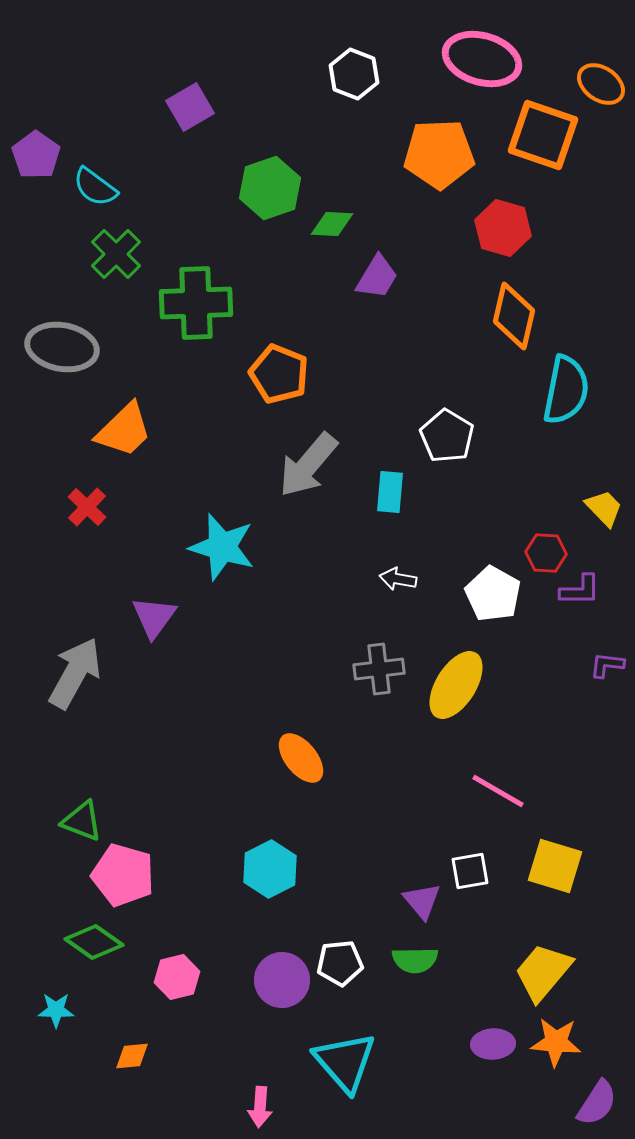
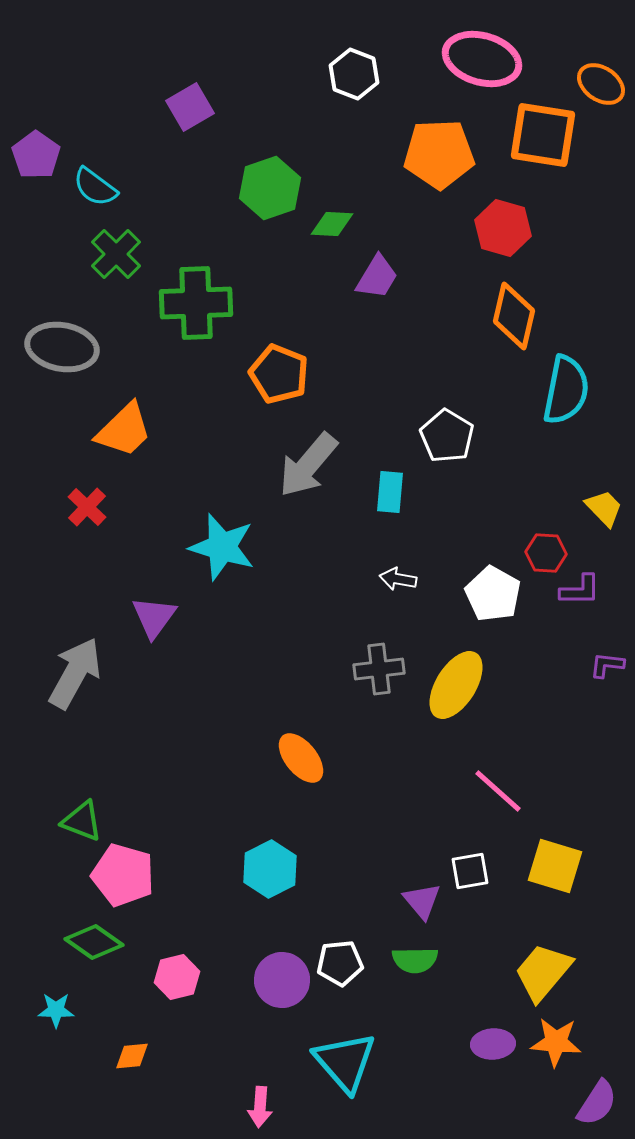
orange square at (543, 135): rotated 10 degrees counterclockwise
pink line at (498, 791): rotated 12 degrees clockwise
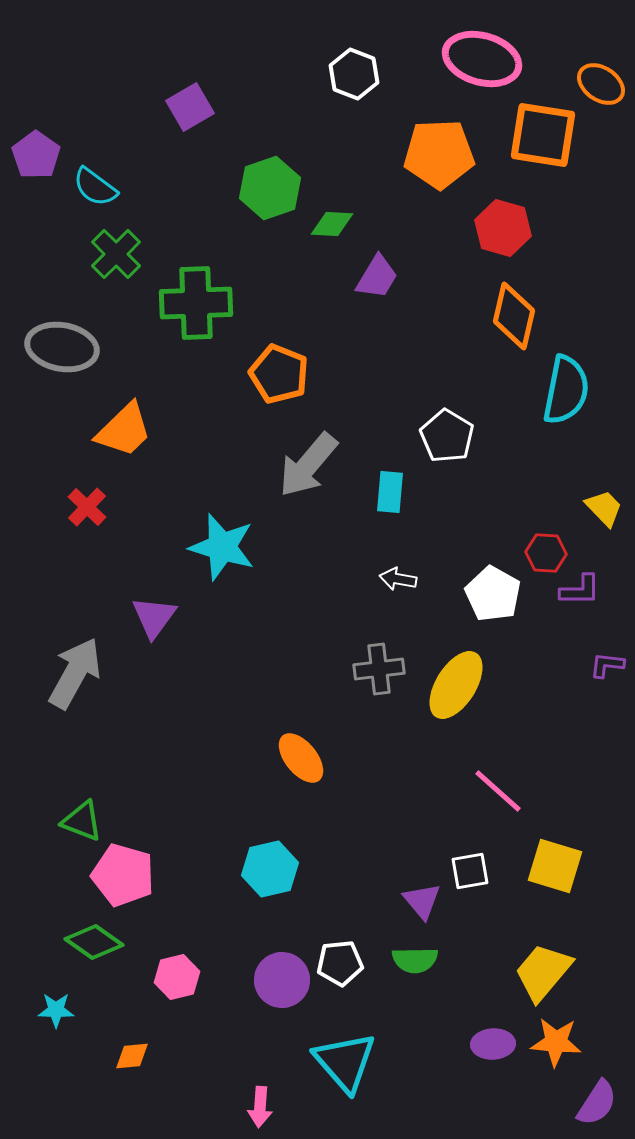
cyan hexagon at (270, 869): rotated 14 degrees clockwise
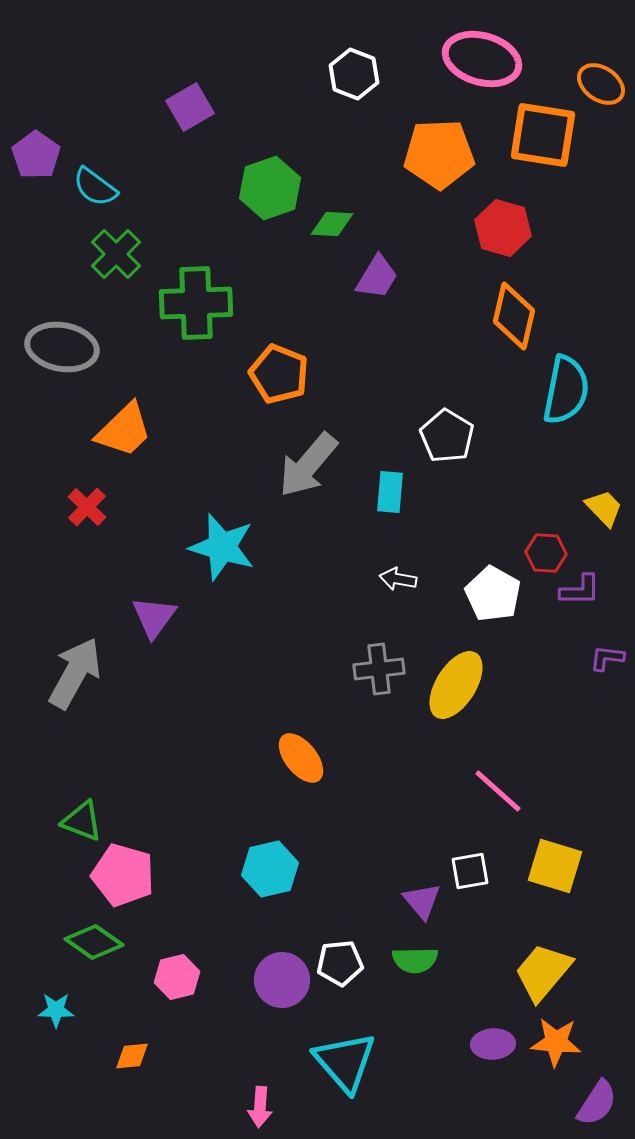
purple L-shape at (607, 665): moved 7 px up
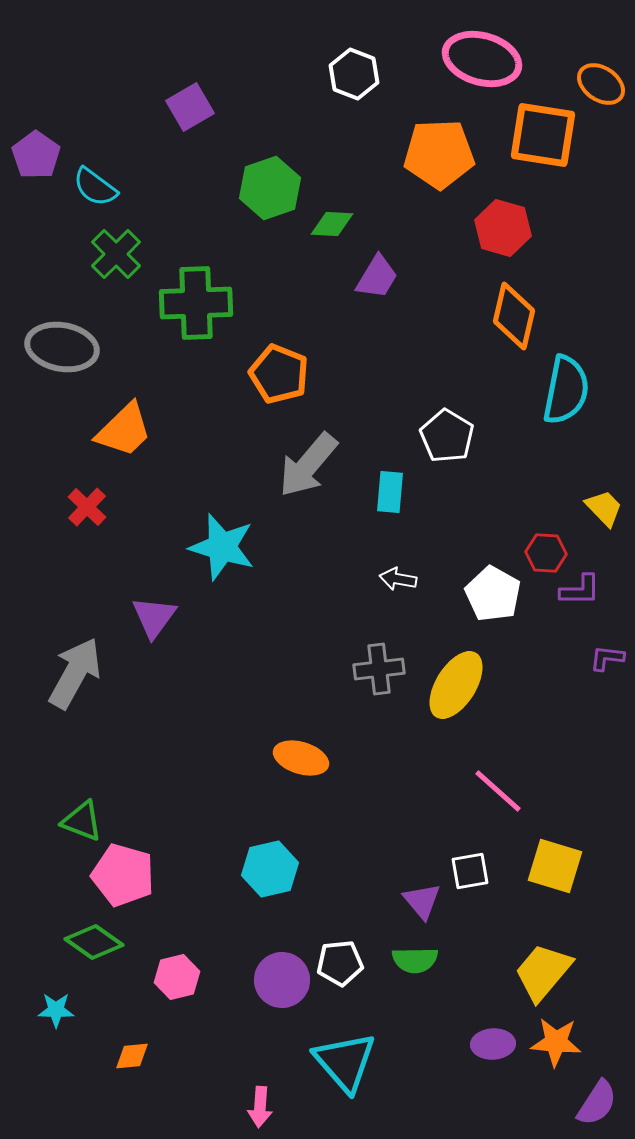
orange ellipse at (301, 758): rotated 34 degrees counterclockwise
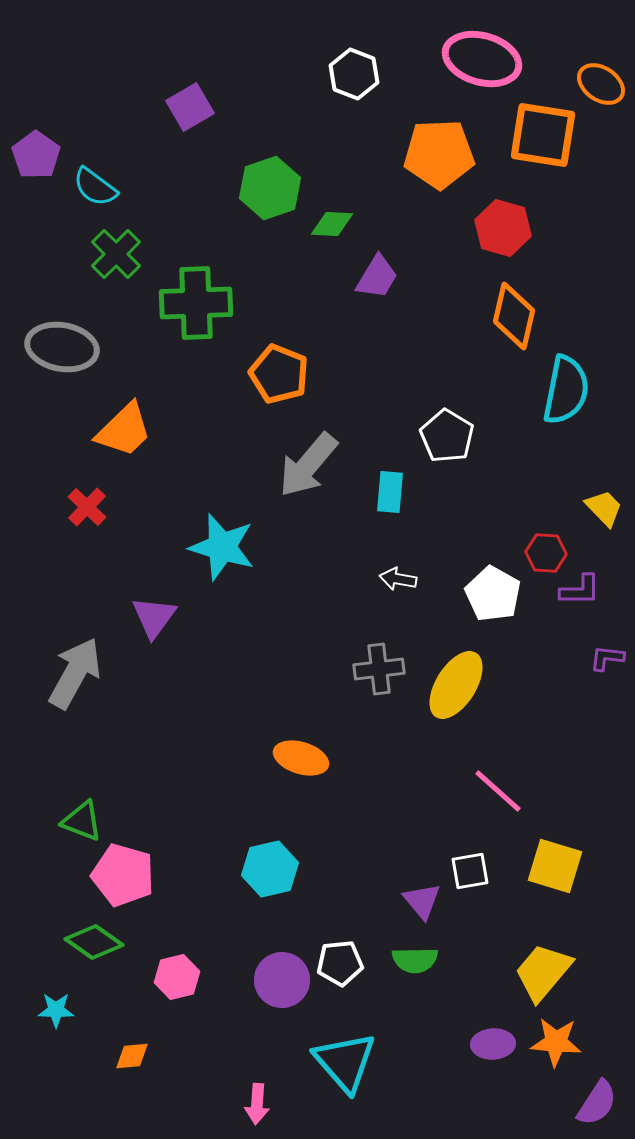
pink arrow at (260, 1107): moved 3 px left, 3 px up
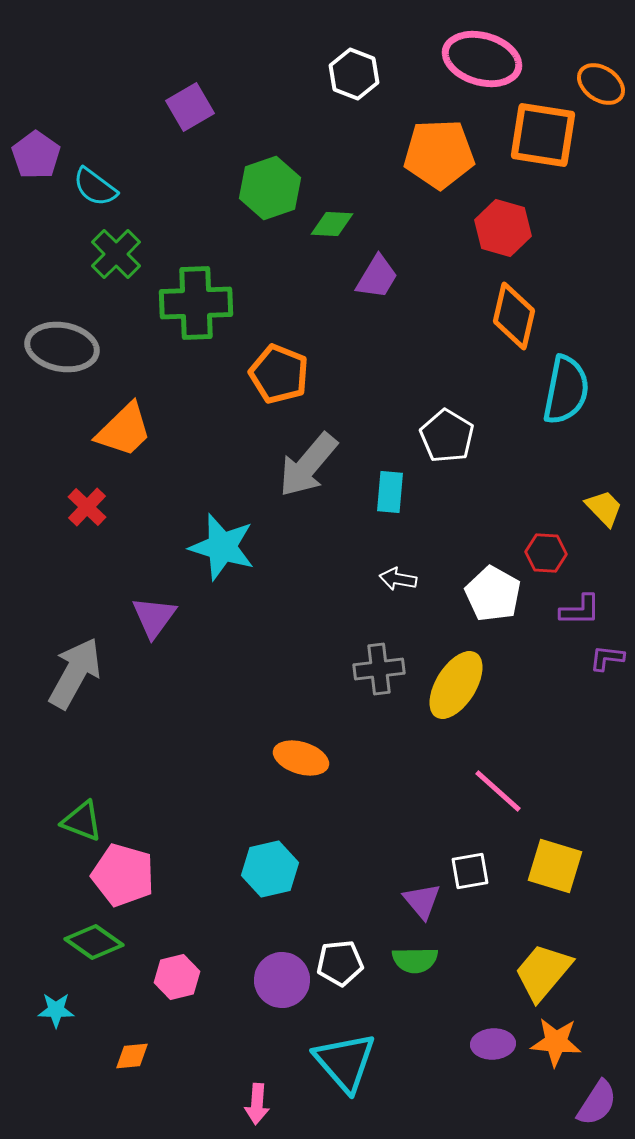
purple L-shape at (580, 590): moved 20 px down
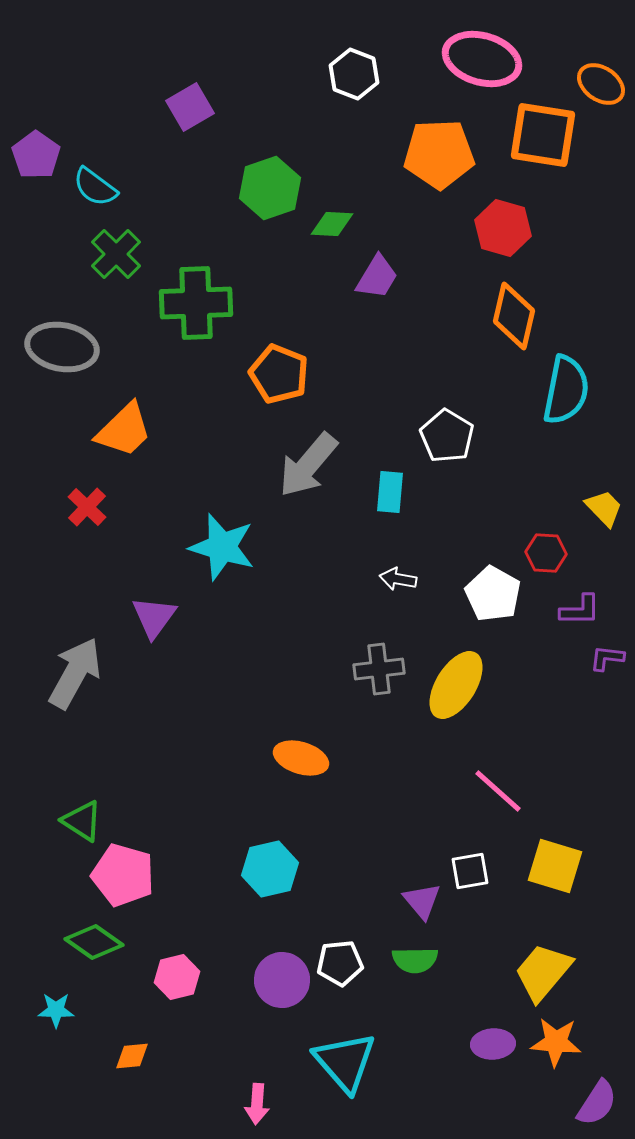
green triangle at (82, 821): rotated 12 degrees clockwise
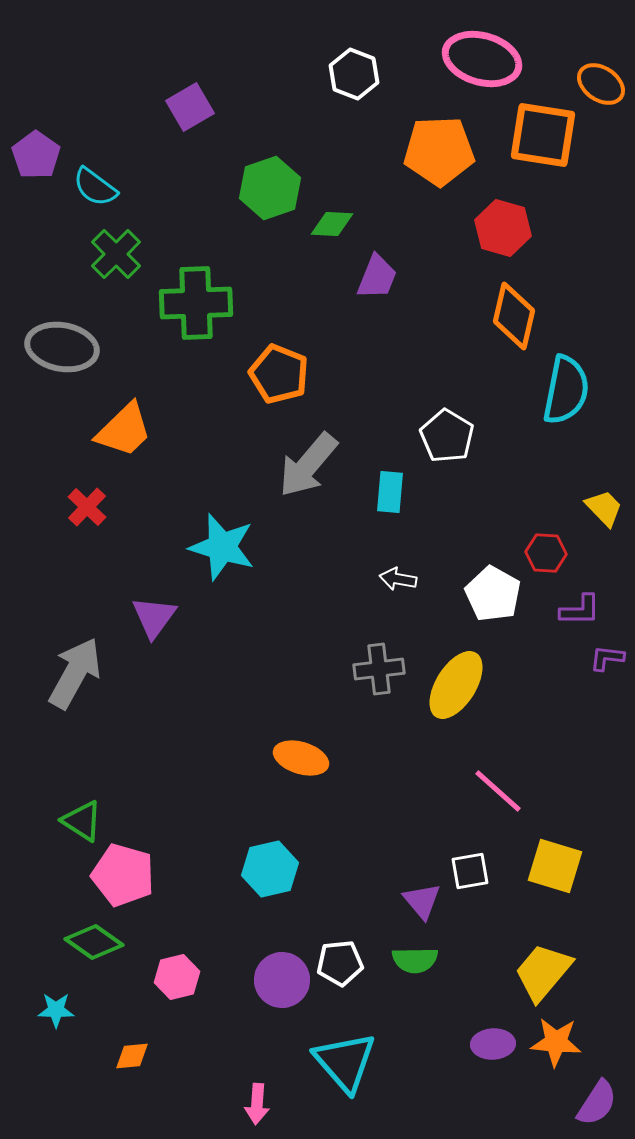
orange pentagon at (439, 154): moved 3 px up
purple trapezoid at (377, 277): rotated 9 degrees counterclockwise
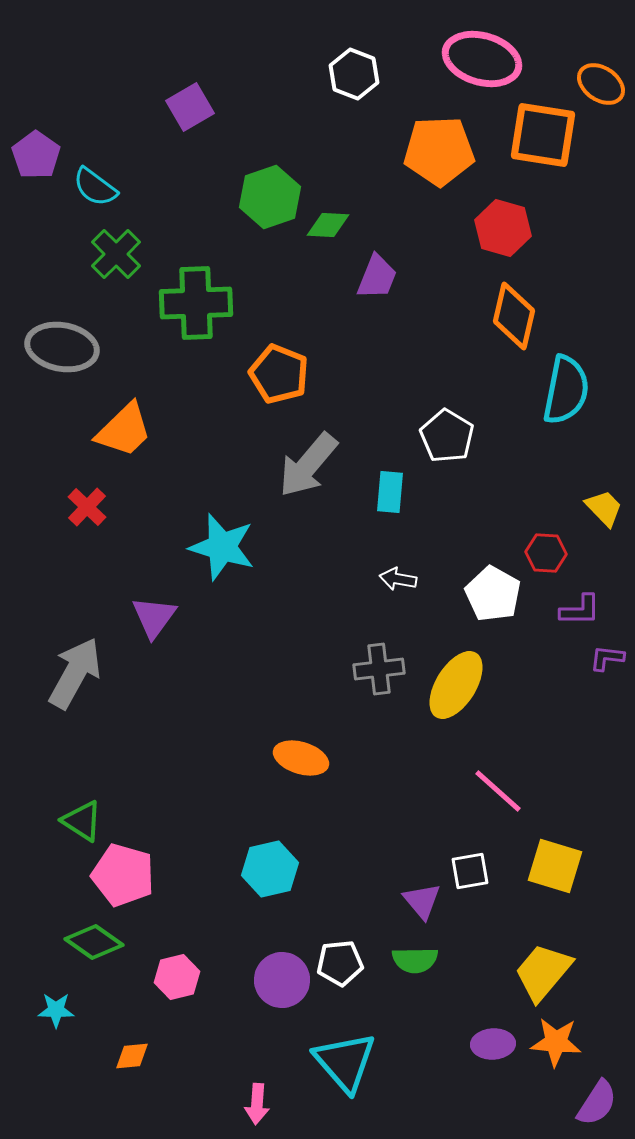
green hexagon at (270, 188): moved 9 px down
green diamond at (332, 224): moved 4 px left, 1 px down
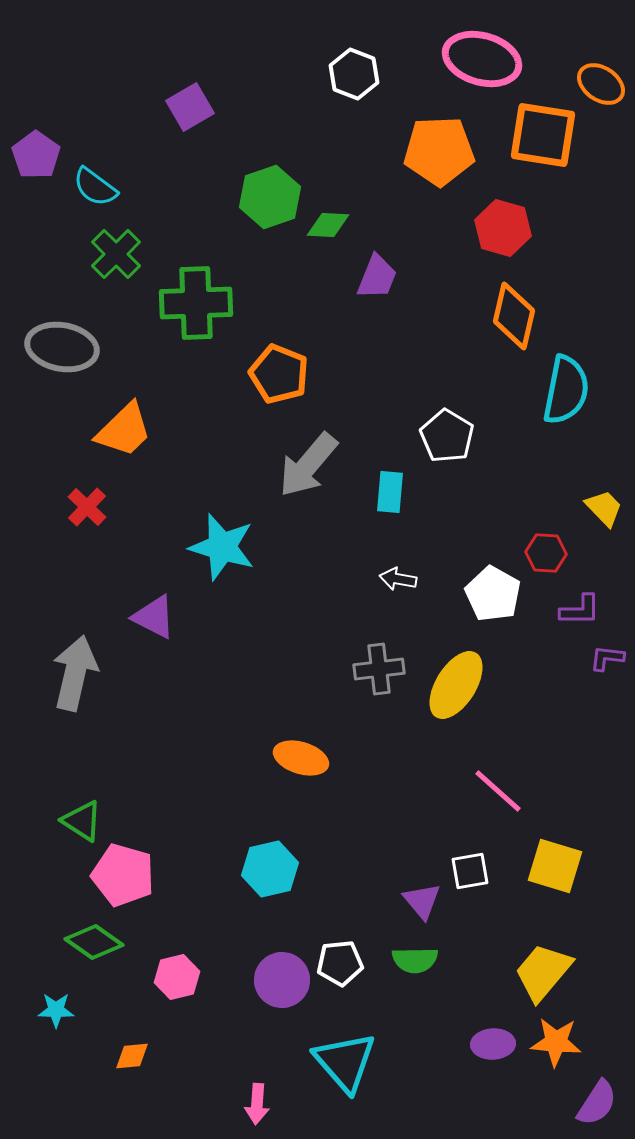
purple triangle at (154, 617): rotated 39 degrees counterclockwise
gray arrow at (75, 673): rotated 16 degrees counterclockwise
